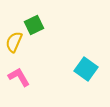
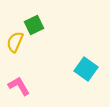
yellow semicircle: moved 1 px right
pink L-shape: moved 9 px down
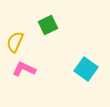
green square: moved 14 px right
pink L-shape: moved 5 px right, 17 px up; rotated 35 degrees counterclockwise
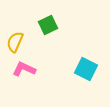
cyan square: rotated 10 degrees counterclockwise
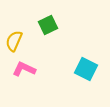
yellow semicircle: moved 1 px left, 1 px up
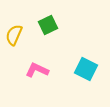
yellow semicircle: moved 6 px up
pink L-shape: moved 13 px right, 1 px down
